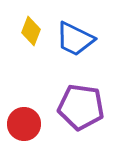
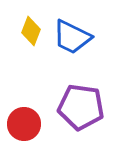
blue trapezoid: moved 3 px left, 2 px up
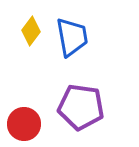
yellow diamond: rotated 16 degrees clockwise
blue trapezoid: rotated 126 degrees counterclockwise
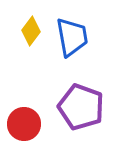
purple pentagon: rotated 12 degrees clockwise
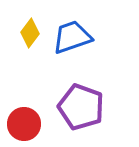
yellow diamond: moved 1 px left, 2 px down
blue trapezoid: rotated 99 degrees counterclockwise
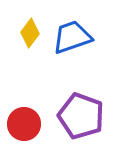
purple pentagon: moved 9 px down
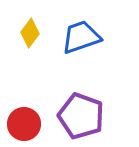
blue trapezoid: moved 9 px right
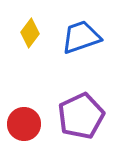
purple pentagon: rotated 27 degrees clockwise
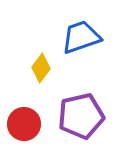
yellow diamond: moved 11 px right, 35 px down
purple pentagon: rotated 12 degrees clockwise
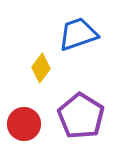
blue trapezoid: moved 3 px left, 3 px up
purple pentagon: rotated 27 degrees counterclockwise
